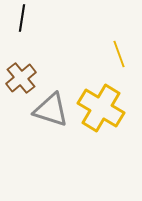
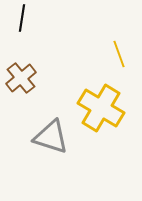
gray triangle: moved 27 px down
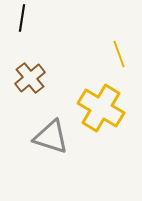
brown cross: moved 9 px right
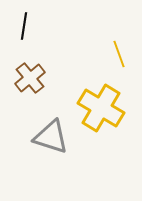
black line: moved 2 px right, 8 px down
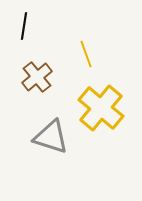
yellow line: moved 33 px left
brown cross: moved 7 px right, 1 px up
yellow cross: rotated 9 degrees clockwise
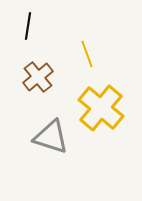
black line: moved 4 px right
yellow line: moved 1 px right
brown cross: moved 1 px right
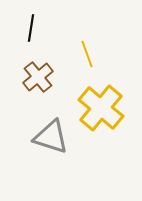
black line: moved 3 px right, 2 px down
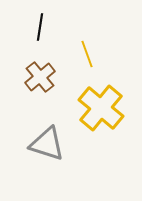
black line: moved 9 px right, 1 px up
brown cross: moved 2 px right
gray triangle: moved 4 px left, 7 px down
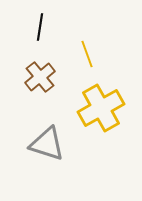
yellow cross: rotated 21 degrees clockwise
